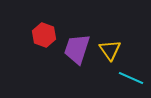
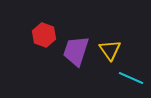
purple trapezoid: moved 1 px left, 2 px down
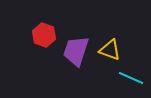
yellow triangle: rotated 35 degrees counterclockwise
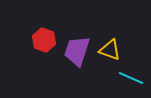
red hexagon: moved 5 px down
purple trapezoid: moved 1 px right
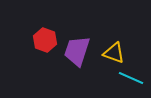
red hexagon: moved 1 px right
yellow triangle: moved 4 px right, 3 px down
